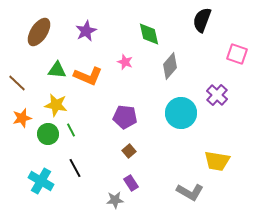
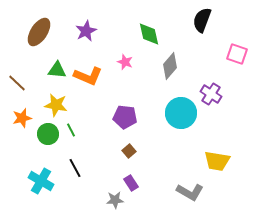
purple cross: moved 6 px left, 1 px up; rotated 10 degrees counterclockwise
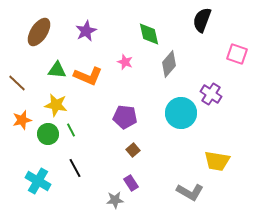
gray diamond: moved 1 px left, 2 px up
orange star: moved 2 px down
brown square: moved 4 px right, 1 px up
cyan cross: moved 3 px left
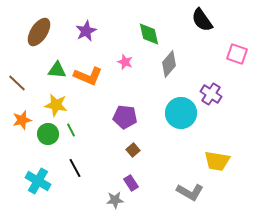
black semicircle: rotated 55 degrees counterclockwise
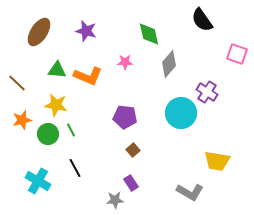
purple star: rotated 30 degrees counterclockwise
pink star: rotated 21 degrees counterclockwise
purple cross: moved 4 px left, 2 px up
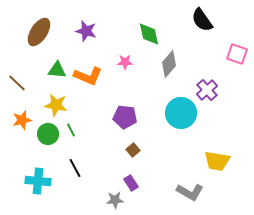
purple cross: moved 2 px up; rotated 15 degrees clockwise
cyan cross: rotated 25 degrees counterclockwise
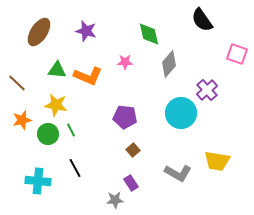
gray L-shape: moved 12 px left, 19 px up
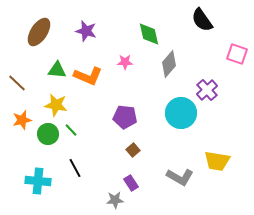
green line: rotated 16 degrees counterclockwise
gray L-shape: moved 2 px right, 4 px down
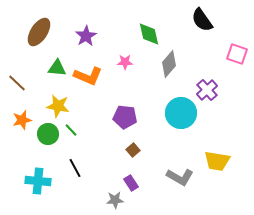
purple star: moved 5 px down; rotated 25 degrees clockwise
green triangle: moved 2 px up
yellow star: moved 2 px right, 1 px down
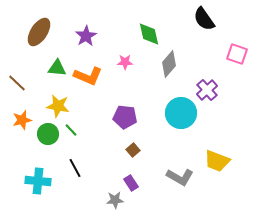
black semicircle: moved 2 px right, 1 px up
yellow trapezoid: rotated 12 degrees clockwise
